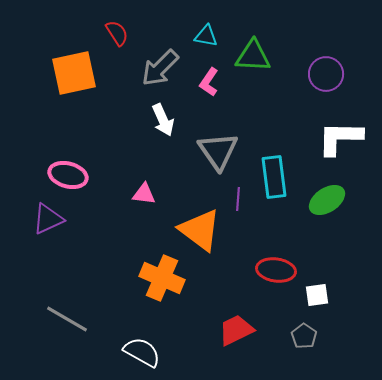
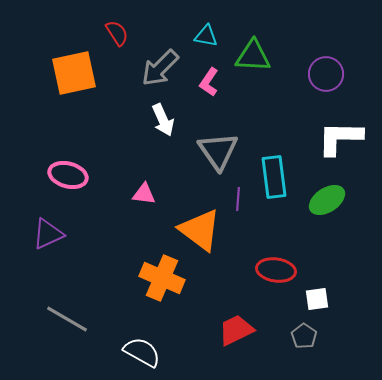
purple triangle: moved 15 px down
white square: moved 4 px down
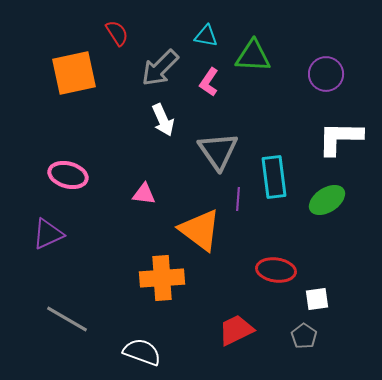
orange cross: rotated 27 degrees counterclockwise
white semicircle: rotated 9 degrees counterclockwise
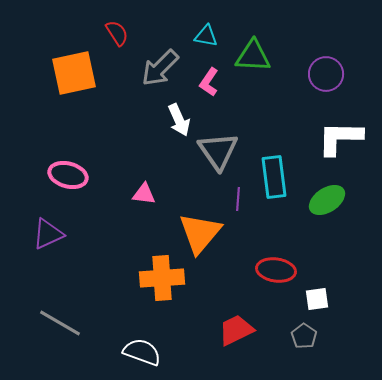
white arrow: moved 16 px right
orange triangle: moved 3 px down; rotated 33 degrees clockwise
gray line: moved 7 px left, 4 px down
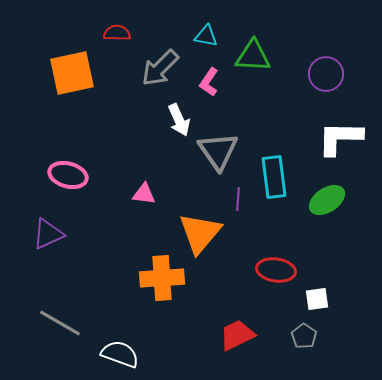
red semicircle: rotated 56 degrees counterclockwise
orange square: moved 2 px left
red trapezoid: moved 1 px right, 5 px down
white semicircle: moved 22 px left, 2 px down
